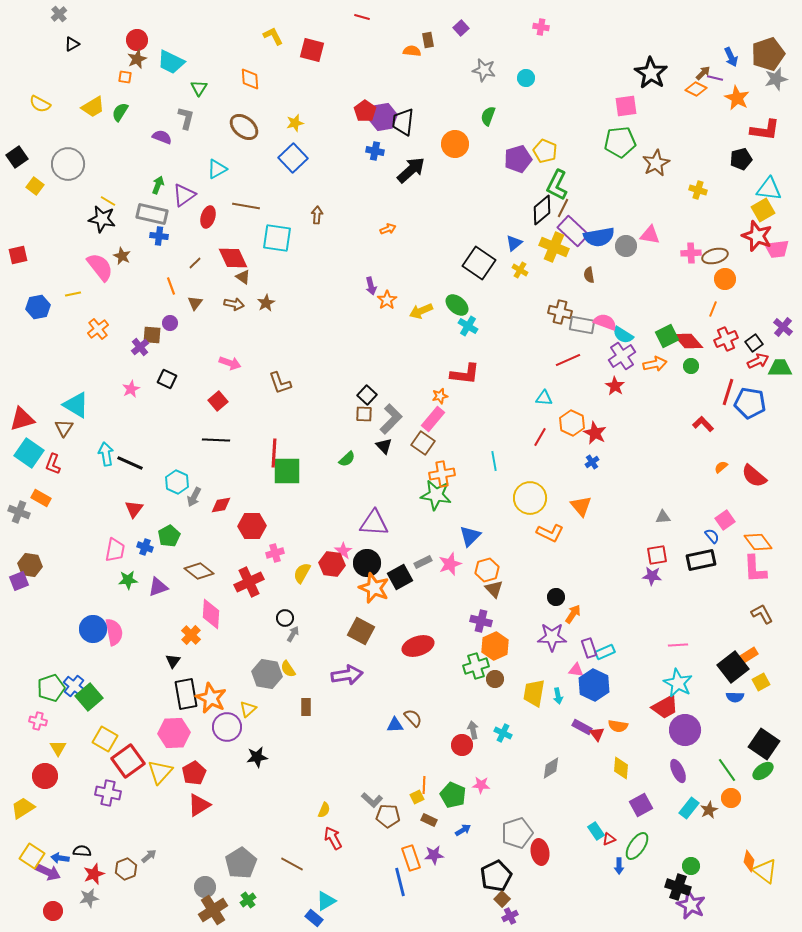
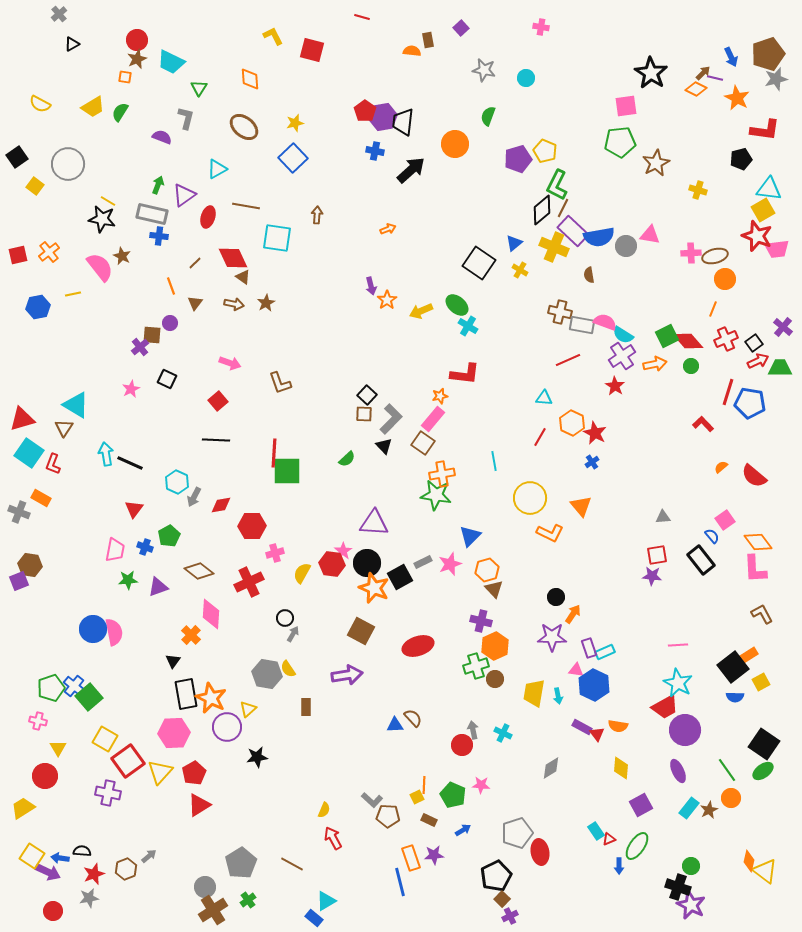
orange cross at (98, 329): moved 49 px left, 77 px up
black rectangle at (701, 560): rotated 64 degrees clockwise
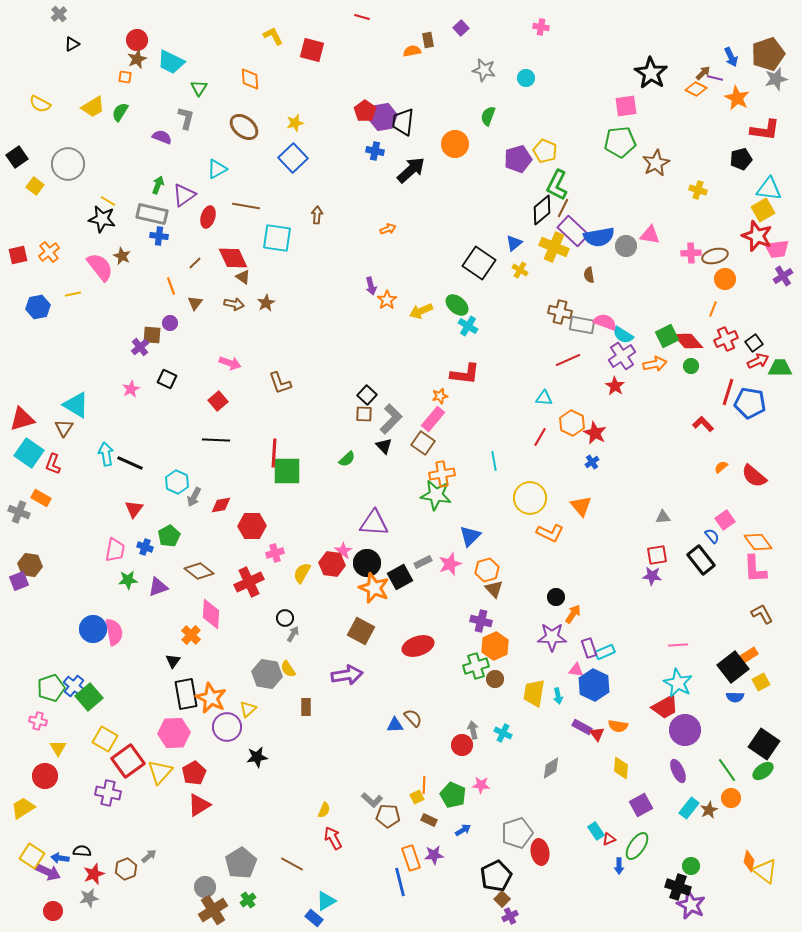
orange semicircle at (412, 51): rotated 18 degrees counterclockwise
purple cross at (783, 327): moved 51 px up; rotated 18 degrees clockwise
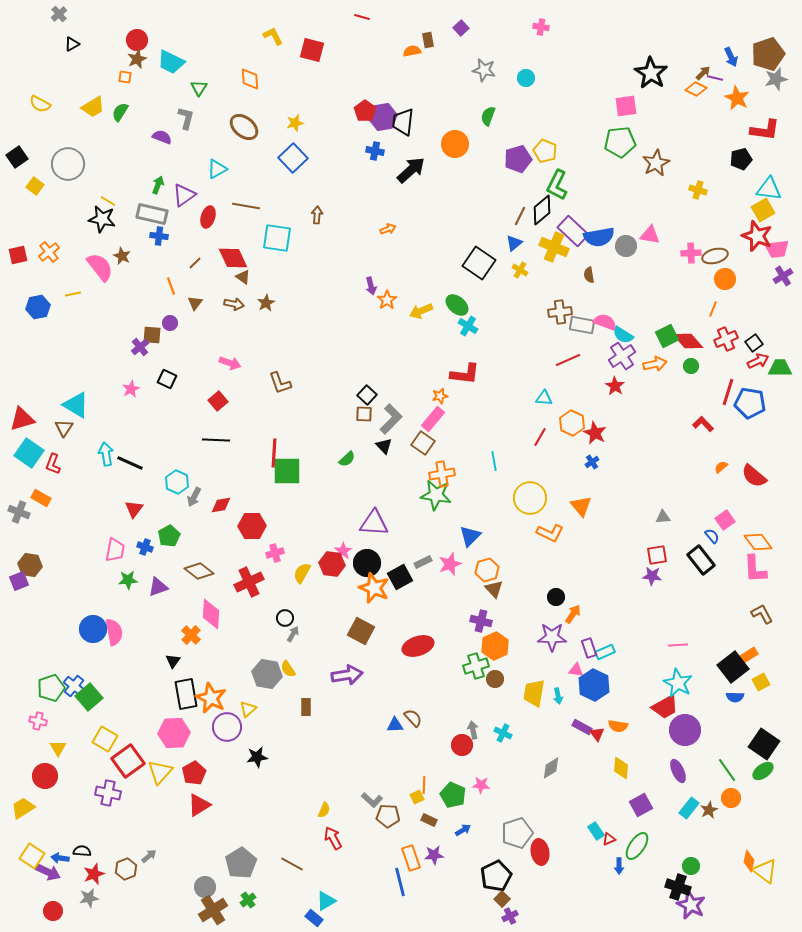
brown line at (563, 208): moved 43 px left, 8 px down
brown cross at (560, 312): rotated 20 degrees counterclockwise
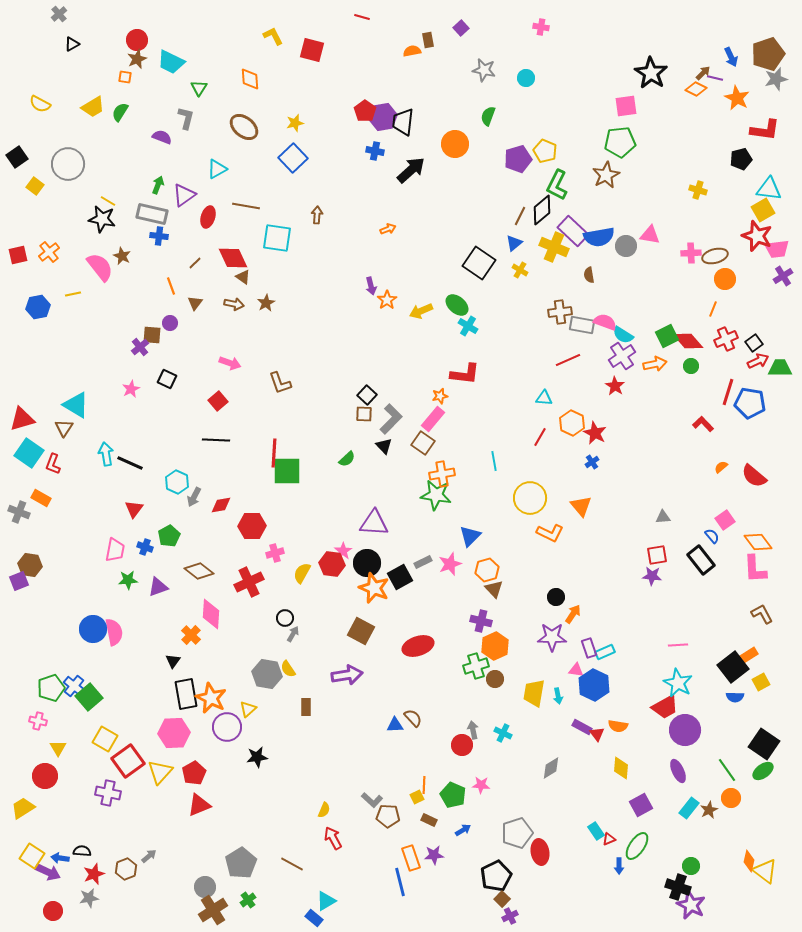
brown star at (656, 163): moved 50 px left, 12 px down
red triangle at (199, 805): rotated 10 degrees clockwise
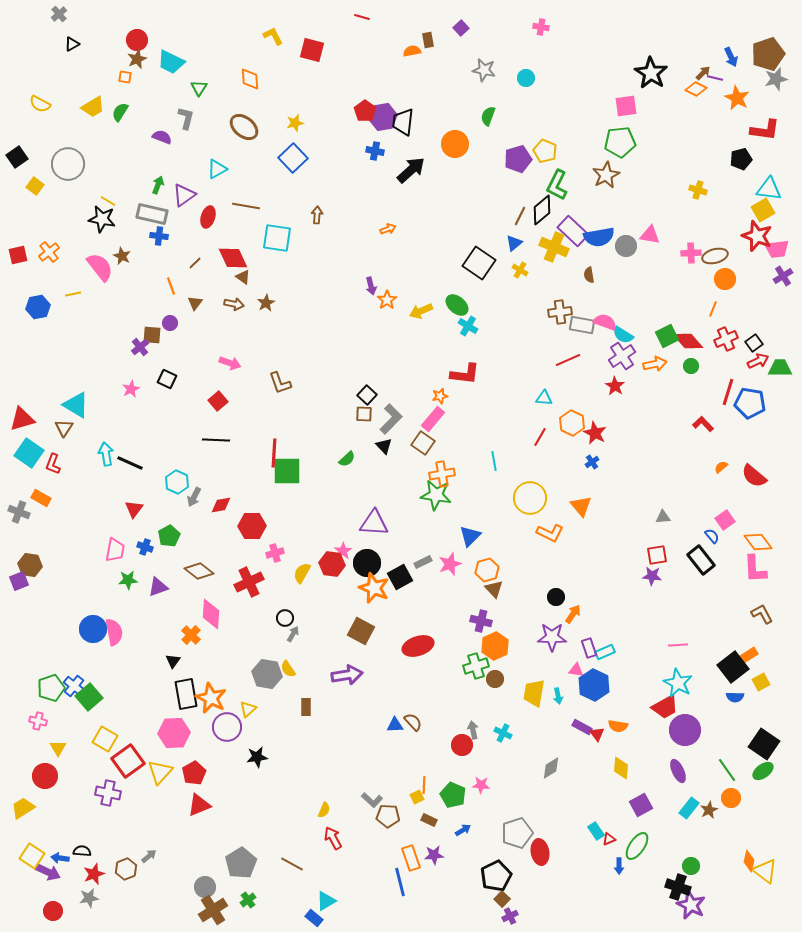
brown semicircle at (413, 718): moved 4 px down
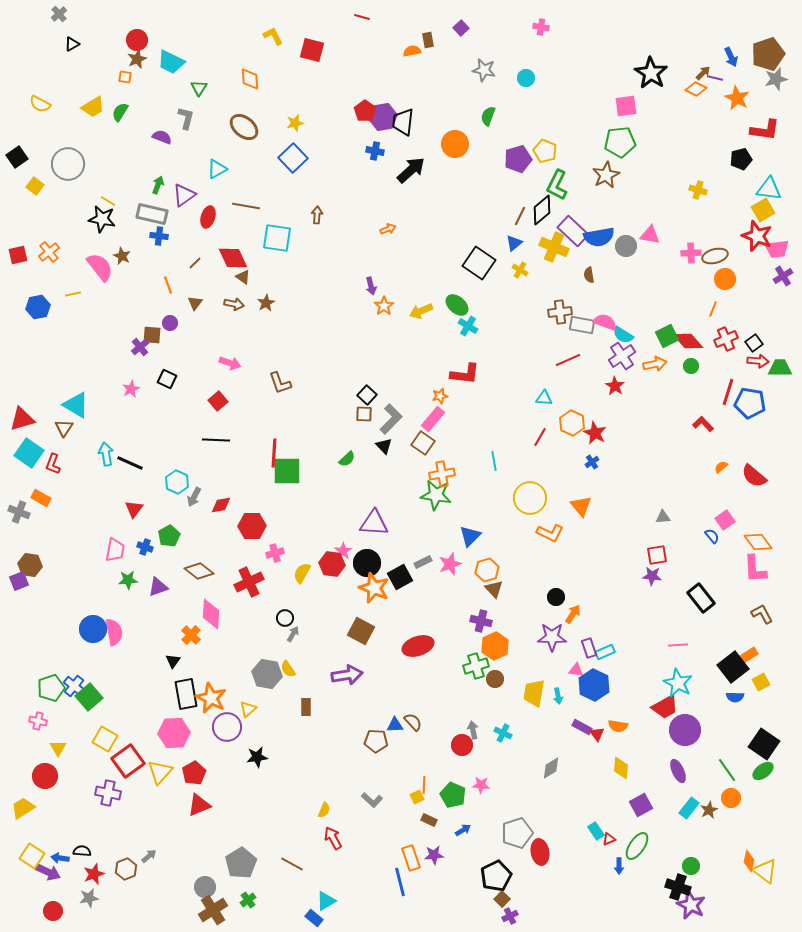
orange line at (171, 286): moved 3 px left, 1 px up
orange star at (387, 300): moved 3 px left, 6 px down
red arrow at (758, 361): rotated 30 degrees clockwise
black rectangle at (701, 560): moved 38 px down
brown pentagon at (388, 816): moved 12 px left, 75 px up
